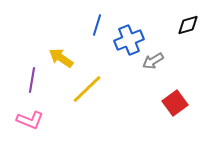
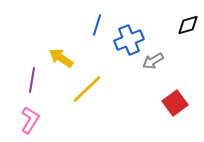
pink L-shape: rotated 80 degrees counterclockwise
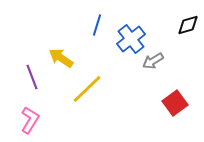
blue cross: moved 2 px right, 1 px up; rotated 16 degrees counterclockwise
purple line: moved 3 px up; rotated 30 degrees counterclockwise
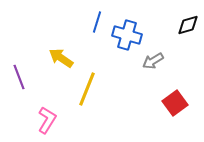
blue line: moved 3 px up
blue cross: moved 4 px left, 4 px up; rotated 36 degrees counterclockwise
purple line: moved 13 px left
yellow line: rotated 24 degrees counterclockwise
pink L-shape: moved 17 px right
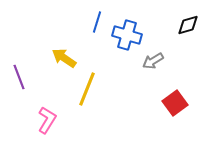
yellow arrow: moved 3 px right
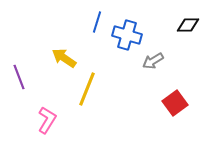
black diamond: rotated 15 degrees clockwise
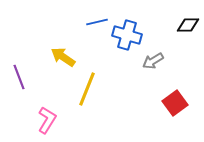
blue line: rotated 60 degrees clockwise
yellow arrow: moved 1 px left, 1 px up
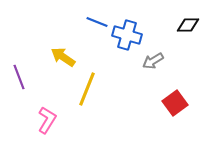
blue line: rotated 35 degrees clockwise
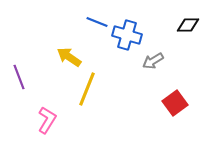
yellow arrow: moved 6 px right
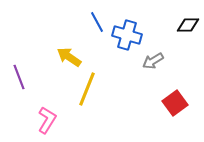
blue line: rotated 40 degrees clockwise
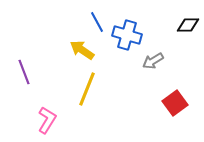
yellow arrow: moved 13 px right, 7 px up
purple line: moved 5 px right, 5 px up
